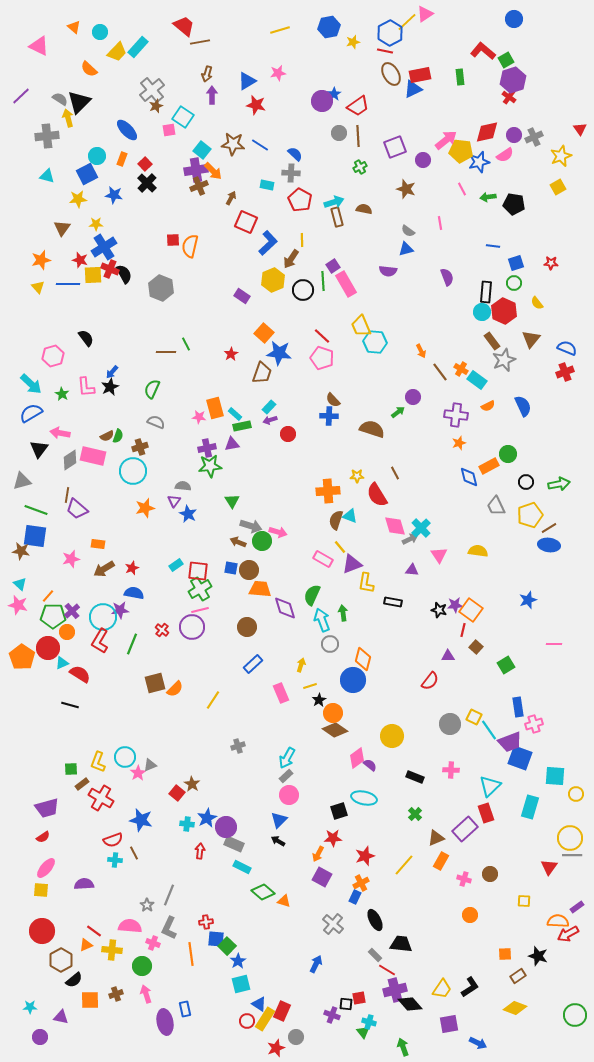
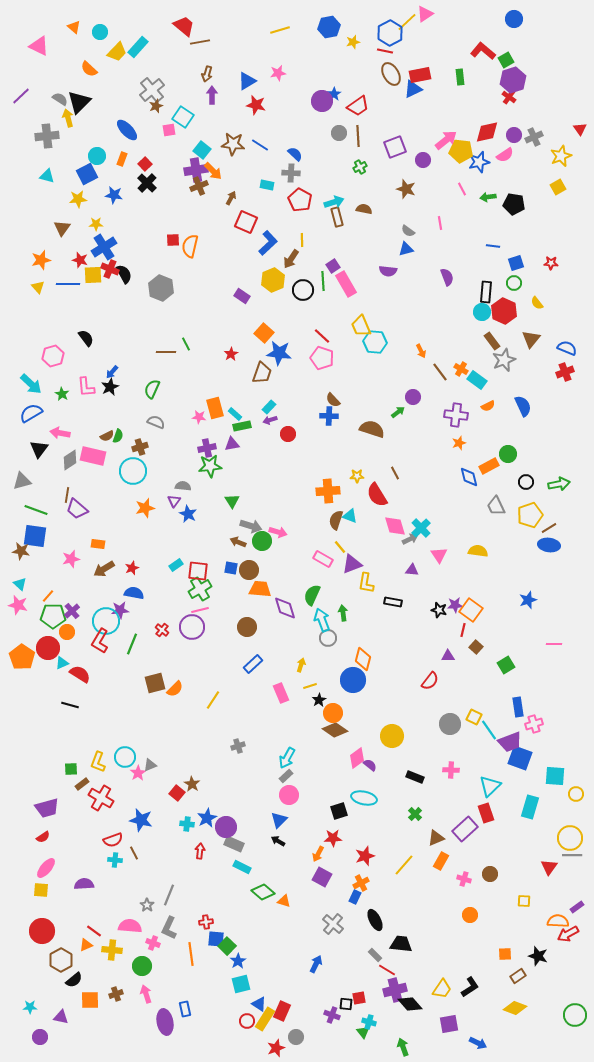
cyan circle at (103, 617): moved 3 px right, 4 px down
gray circle at (330, 644): moved 2 px left, 6 px up
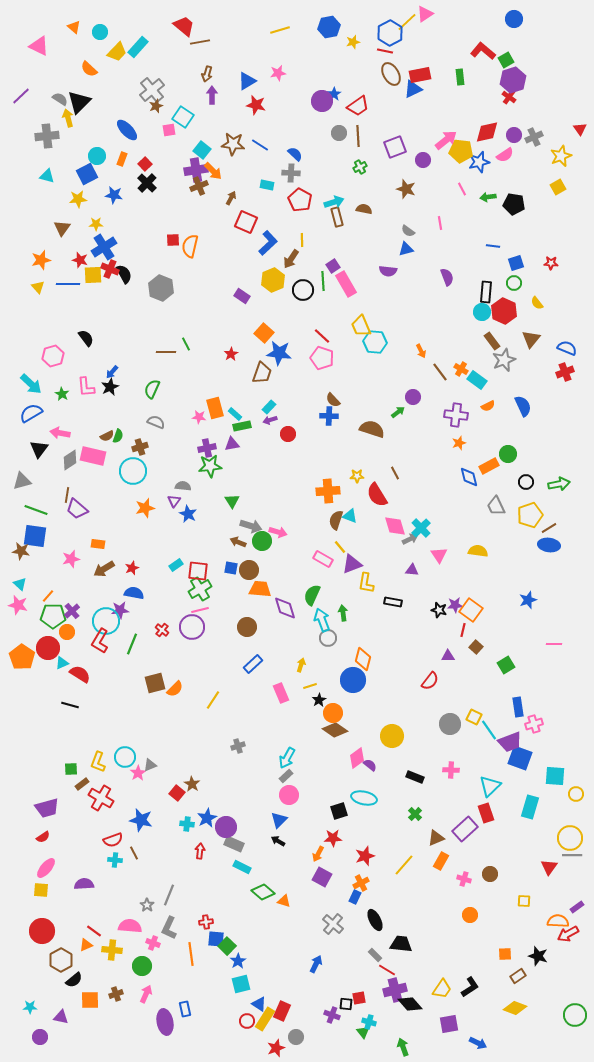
pink arrow at (146, 994): rotated 42 degrees clockwise
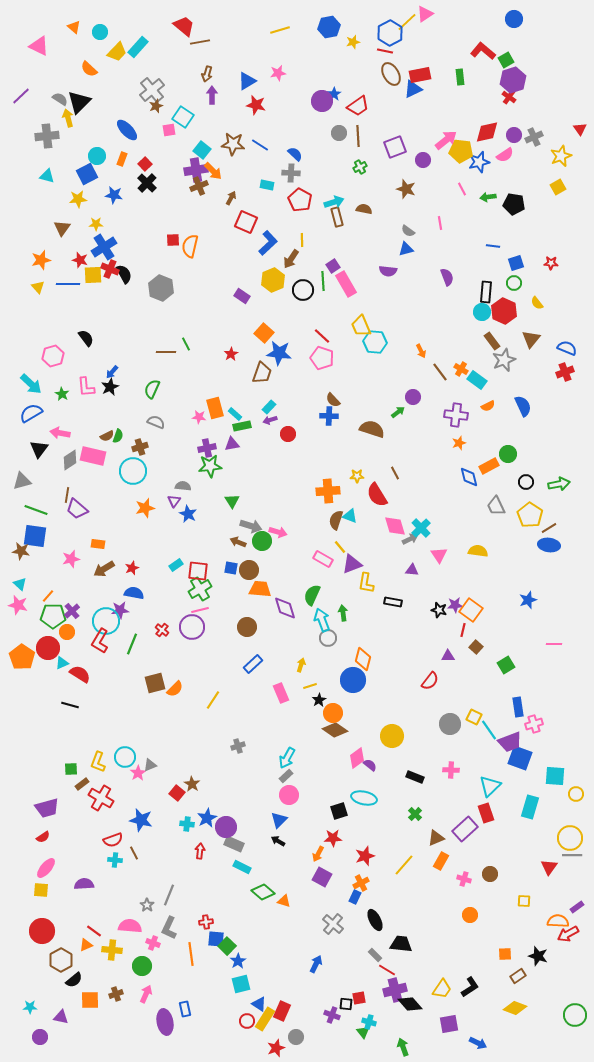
yellow pentagon at (530, 515): rotated 20 degrees counterclockwise
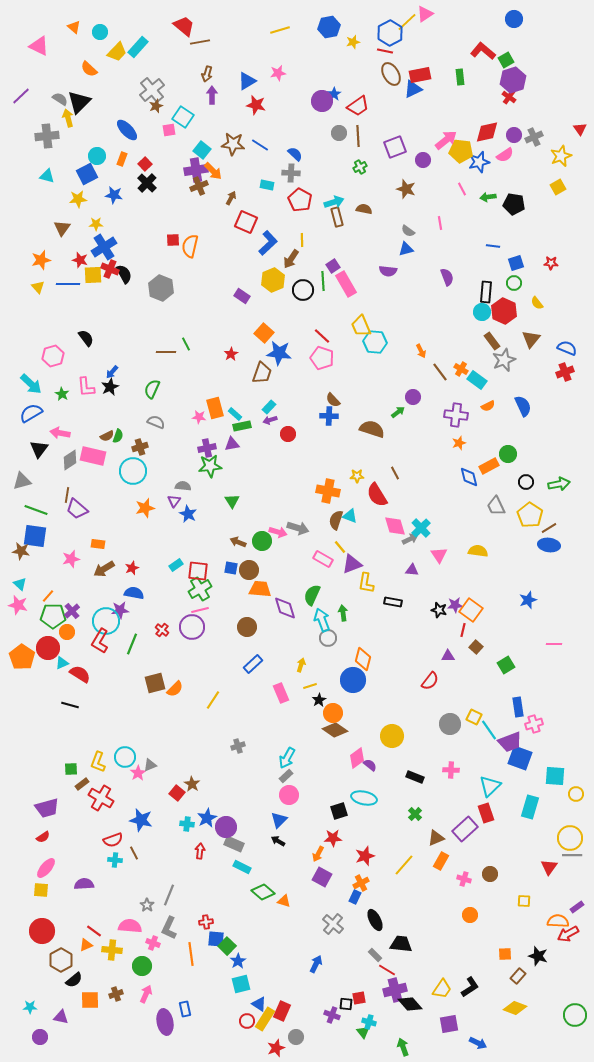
orange cross at (328, 491): rotated 15 degrees clockwise
gray arrow at (251, 526): moved 47 px right, 2 px down
brown rectangle at (518, 976): rotated 14 degrees counterclockwise
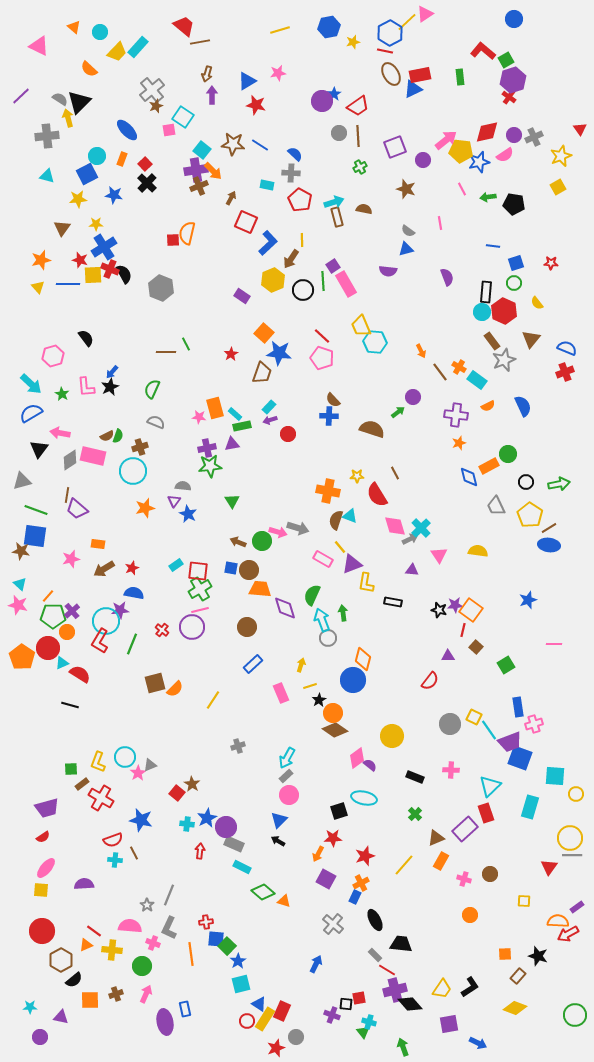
orange semicircle at (190, 246): moved 3 px left, 13 px up
orange cross at (461, 369): moved 2 px left, 2 px up
purple square at (322, 877): moved 4 px right, 2 px down
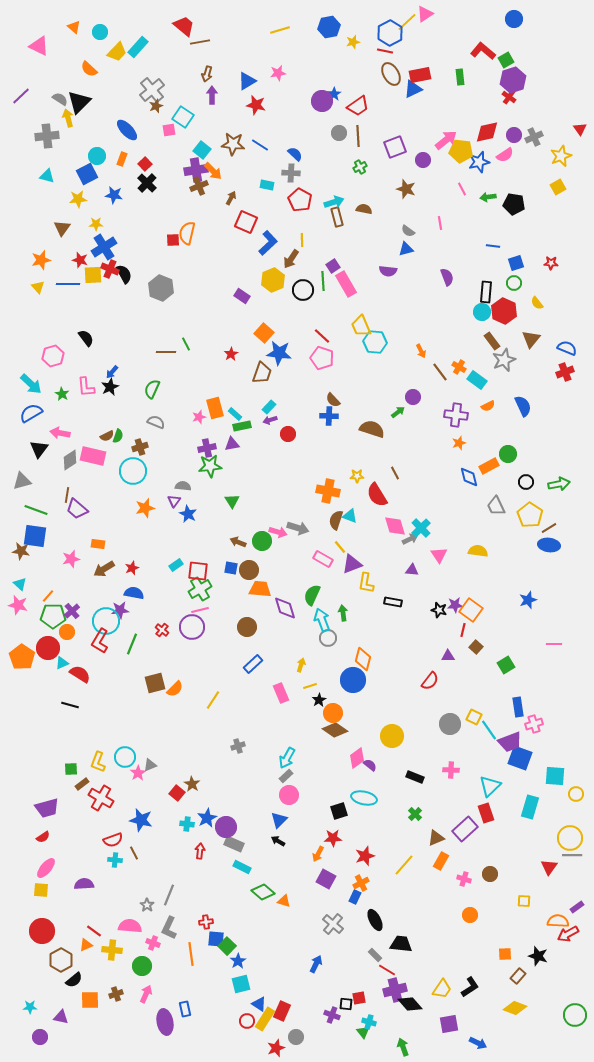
pink star at (199, 417): rotated 24 degrees counterclockwise
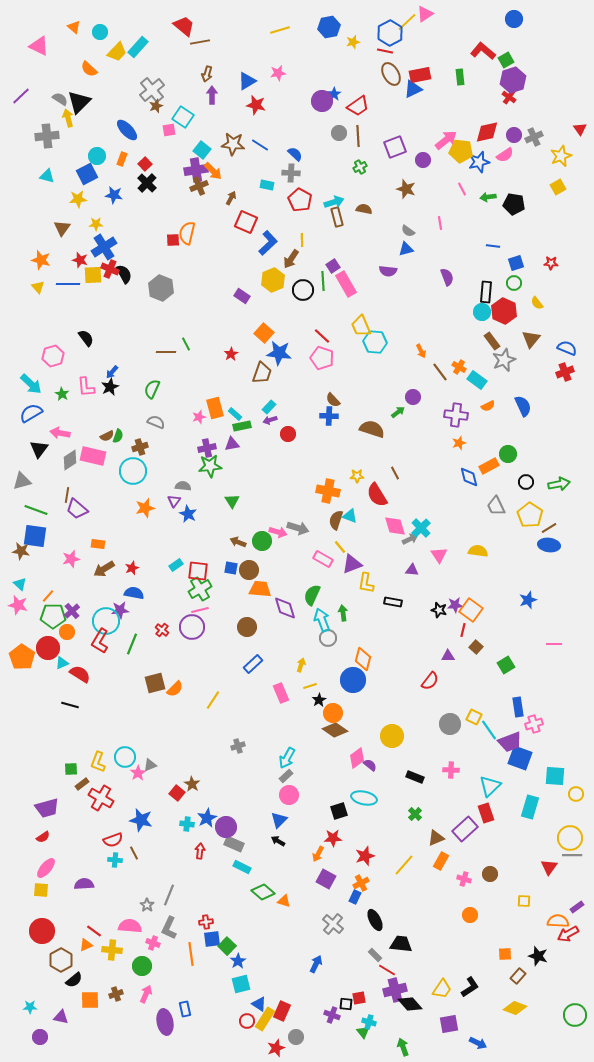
orange star at (41, 260): rotated 30 degrees clockwise
blue square at (216, 939): moved 4 px left; rotated 12 degrees counterclockwise
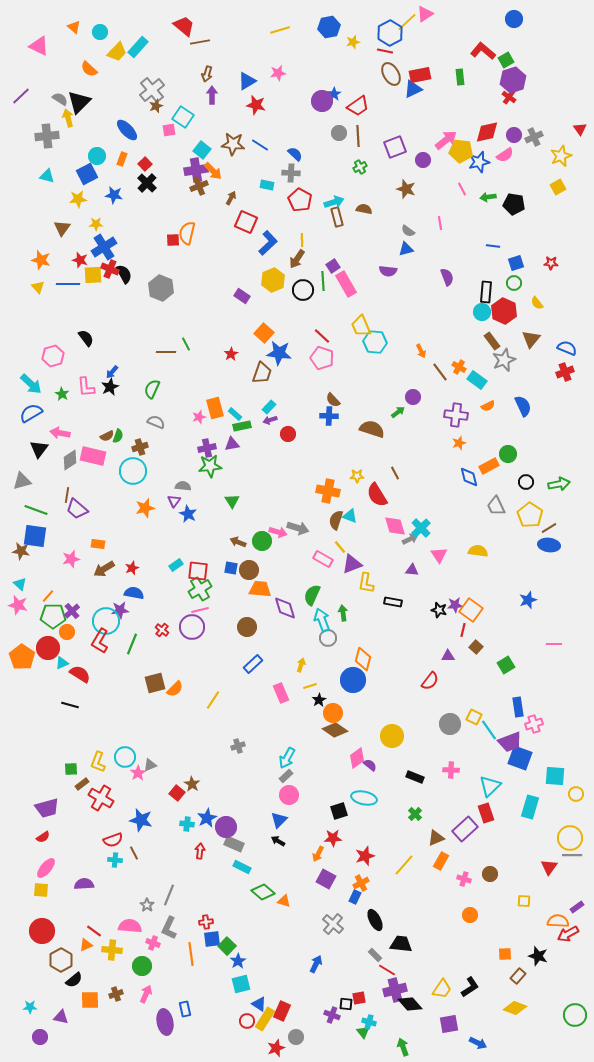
brown arrow at (291, 259): moved 6 px right
